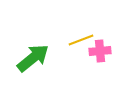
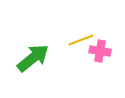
pink cross: rotated 15 degrees clockwise
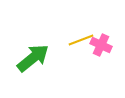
pink cross: moved 1 px right, 6 px up; rotated 15 degrees clockwise
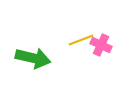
green arrow: rotated 52 degrees clockwise
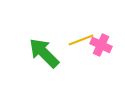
green arrow: moved 11 px right, 5 px up; rotated 148 degrees counterclockwise
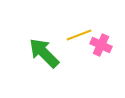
yellow line: moved 2 px left, 5 px up
